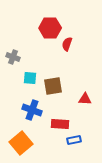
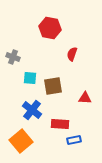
red hexagon: rotated 10 degrees clockwise
red semicircle: moved 5 px right, 10 px down
red triangle: moved 1 px up
blue cross: rotated 18 degrees clockwise
orange square: moved 2 px up
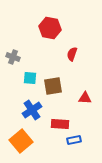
blue cross: rotated 18 degrees clockwise
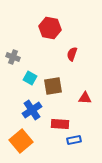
cyan square: rotated 24 degrees clockwise
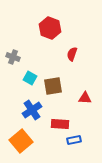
red hexagon: rotated 10 degrees clockwise
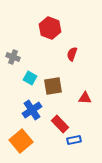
red rectangle: rotated 42 degrees clockwise
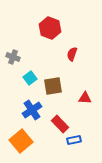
cyan square: rotated 24 degrees clockwise
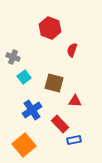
red semicircle: moved 4 px up
cyan square: moved 6 px left, 1 px up
brown square: moved 1 px right, 3 px up; rotated 24 degrees clockwise
red triangle: moved 10 px left, 3 px down
orange square: moved 3 px right, 4 px down
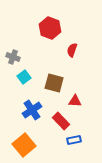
red rectangle: moved 1 px right, 3 px up
